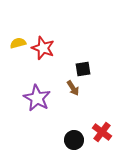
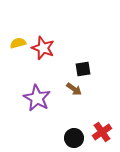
brown arrow: moved 1 px right, 1 px down; rotated 21 degrees counterclockwise
red cross: rotated 18 degrees clockwise
black circle: moved 2 px up
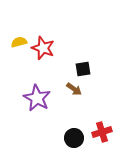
yellow semicircle: moved 1 px right, 1 px up
red cross: rotated 18 degrees clockwise
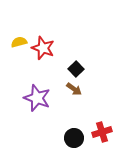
black square: moved 7 px left; rotated 35 degrees counterclockwise
purple star: rotated 8 degrees counterclockwise
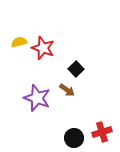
brown arrow: moved 7 px left, 1 px down
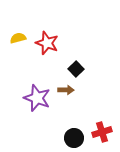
yellow semicircle: moved 1 px left, 4 px up
red star: moved 4 px right, 5 px up
brown arrow: moved 1 px left; rotated 35 degrees counterclockwise
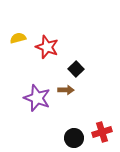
red star: moved 4 px down
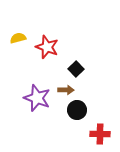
red cross: moved 2 px left, 2 px down; rotated 18 degrees clockwise
black circle: moved 3 px right, 28 px up
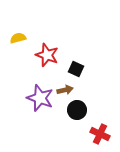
red star: moved 8 px down
black square: rotated 21 degrees counterclockwise
brown arrow: moved 1 px left; rotated 14 degrees counterclockwise
purple star: moved 3 px right
red cross: rotated 24 degrees clockwise
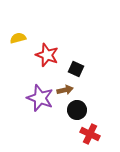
red cross: moved 10 px left
